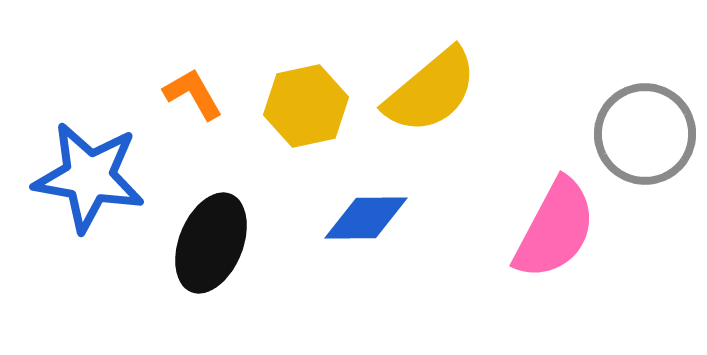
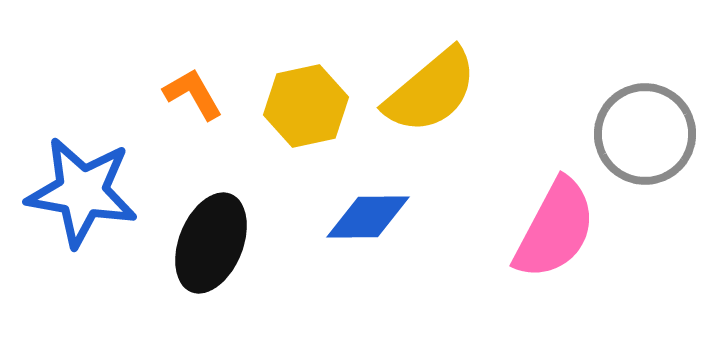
blue star: moved 7 px left, 15 px down
blue diamond: moved 2 px right, 1 px up
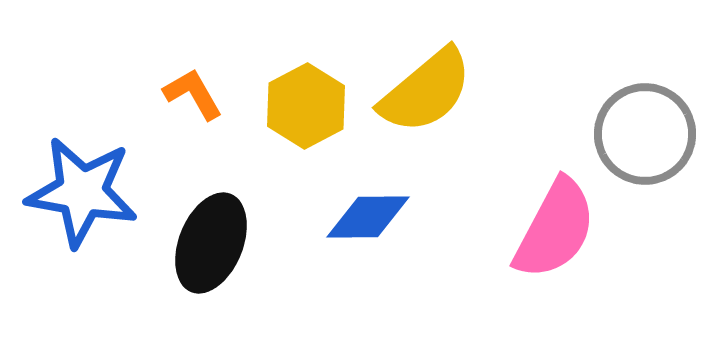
yellow semicircle: moved 5 px left
yellow hexagon: rotated 16 degrees counterclockwise
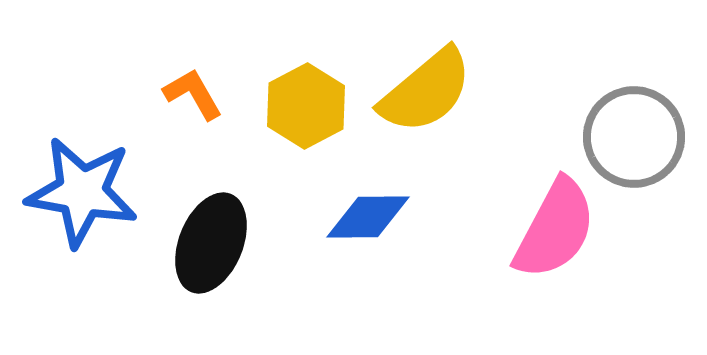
gray circle: moved 11 px left, 3 px down
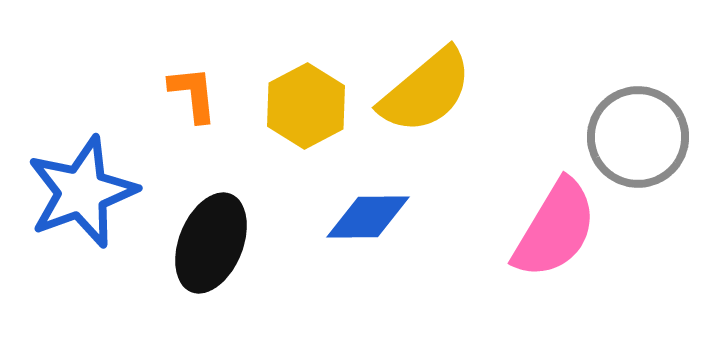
orange L-shape: rotated 24 degrees clockwise
gray circle: moved 4 px right
blue star: rotated 30 degrees counterclockwise
pink semicircle: rotated 3 degrees clockwise
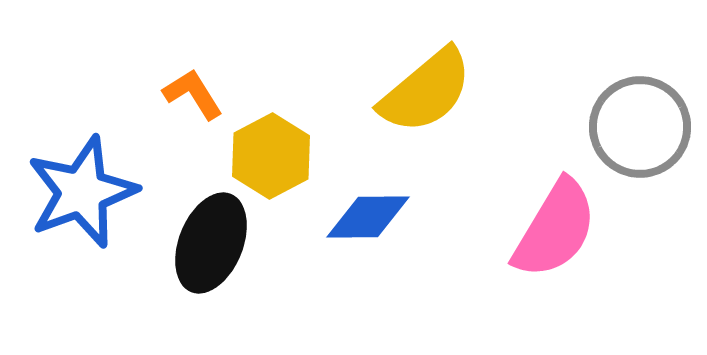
orange L-shape: rotated 26 degrees counterclockwise
yellow hexagon: moved 35 px left, 50 px down
gray circle: moved 2 px right, 10 px up
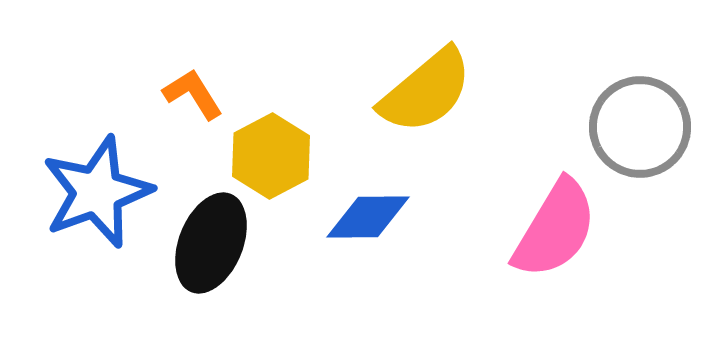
blue star: moved 15 px right
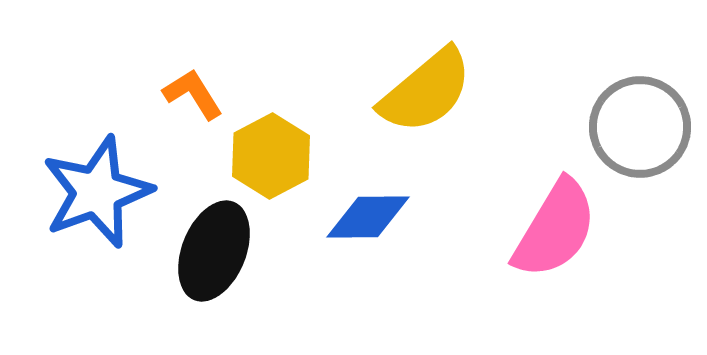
black ellipse: moved 3 px right, 8 px down
